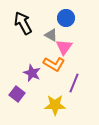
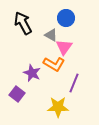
yellow star: moved 3 px right, 2 px down
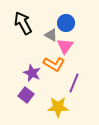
blue circle: moved 5 px down
pink triangle: moved 1 px right, 1 px up
purple square: moved 9 px right, 1 px down
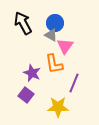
blue circle: moved 11 px left
orange L-shape: rotated 50 degrees clockwise
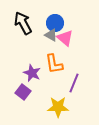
pink triangle: moved 8 px up; rotated 24 degrees counterclockwise
purple square: moved 3 px left, 3 px up
